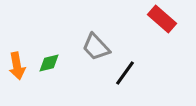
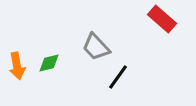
black line: moved 7 px left, 4 px down
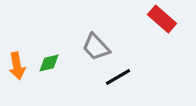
black line: rotated 24 degrees clockwise
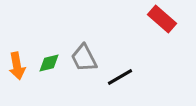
gray trapezoid: moved 12 px left, 11 px down; rotated 16 degrees clockwise
black line: moved 2 px right
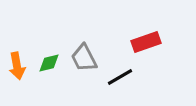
red rectangle: moved 16 px left, 23 px down; rotated 60 degrees counterclockwise
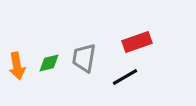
red rectangle: moved 9 px left
gray trapezoid: rotated 36 degrees clockwise
black line: moved 5 px right
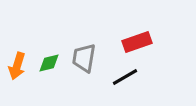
orange arrow: rotated 28 degrees clockwise
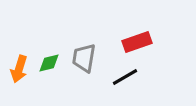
orange arrow: moved 2 px right, 3 px down
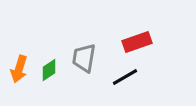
green diamond: moved 7 px down; rotated 20 degrees counterclockwise
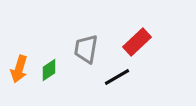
red rectangle: rotated 24 degrees counterclockwise
gray trapezoid: moved 2 px right, 9 px up
black line: moved 8 px left
